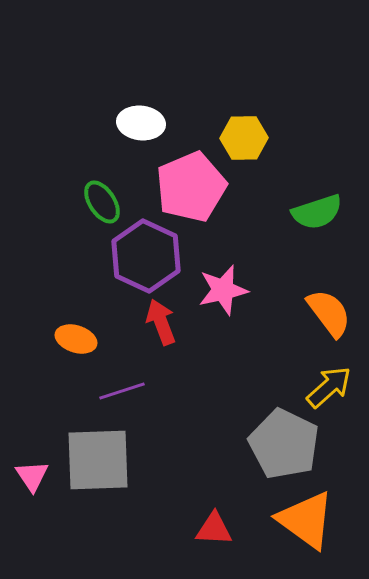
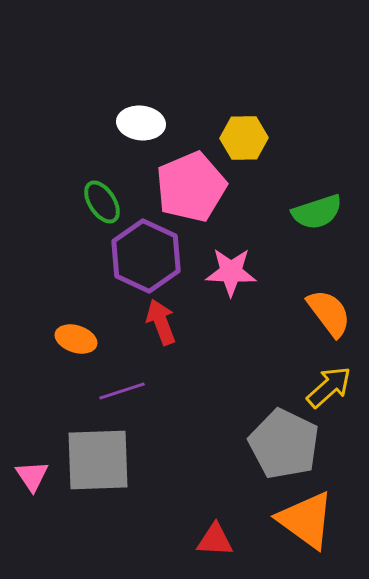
pink star: moved 8 px right, 18 px up; rotated 15 degrees clockwise
red triangle: moved 1 px right, 11 px down
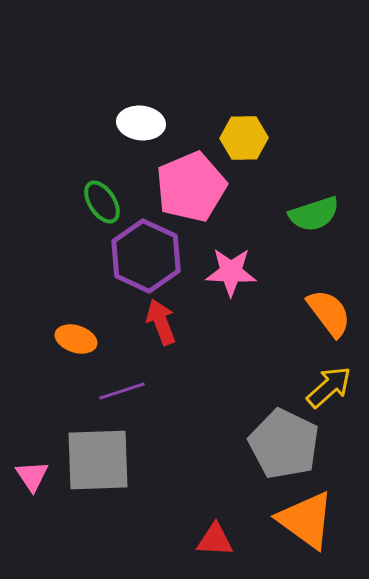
green semicircle: moved 3 px left, 2 px down
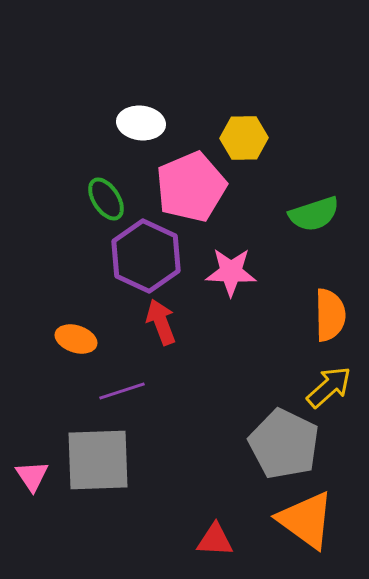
green ellipse: moved 4 px right, 3 px up
orange semicircle: moved 1 px right, 2 px down; rotated 36 degrees clockwise
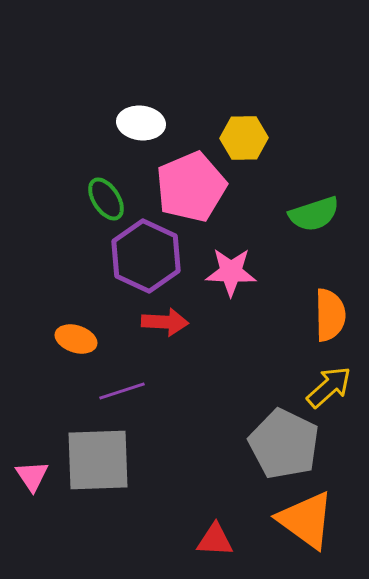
red arrow: moved 4 px right; rotated 114 degrees clockwise
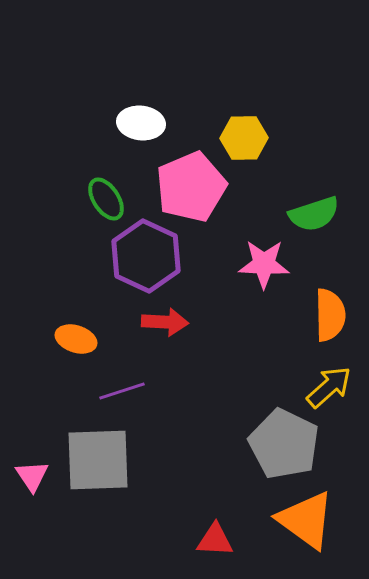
pink star: moved 33 px right, 8 px up
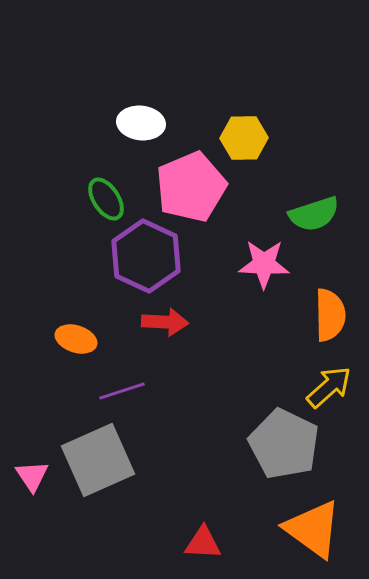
gray square: rotated 22 degrees counterclockwise
orange triangle: moved 7 px right, 9 px down
red triangle: moved 12 px left, 3 px down
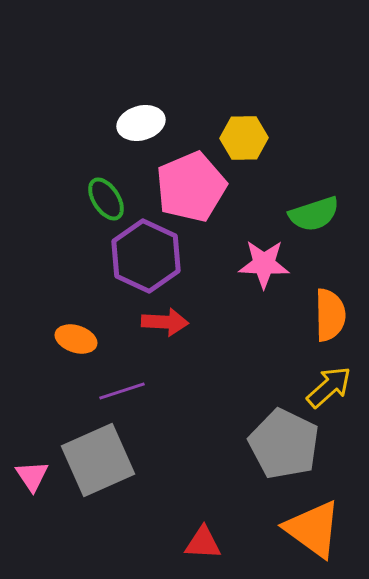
white ellipse: rotated 21 degrees counterclockwise
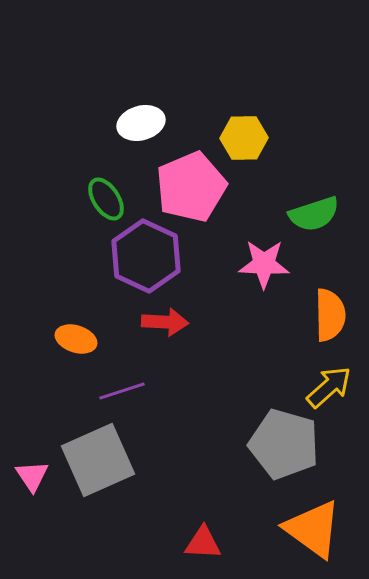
gray pentagon: rotated 10 degrees counterclockwise
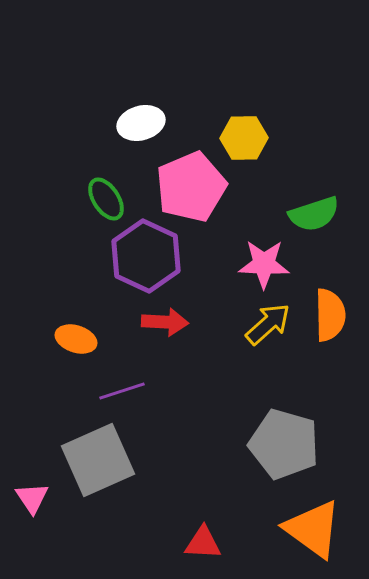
yellow arrow: moved 61 px left, 63 px up
pink triangle: moved 22 px down
